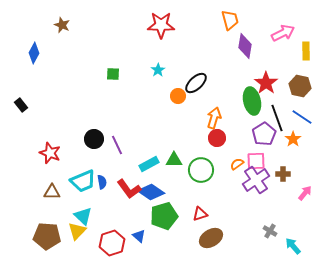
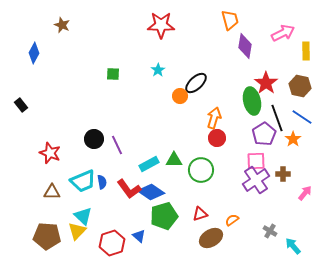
orange circle at (178, 96): moved 2 px right
orange semicircle at (237, 164): moved 5 px left, 56 px down
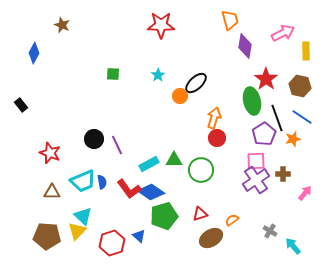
cyan star at (158, 70): moved 5 px down
red star at (266, 83): moved 4 px up
orange star at (293, 139): rotated 21 degrees clockwise
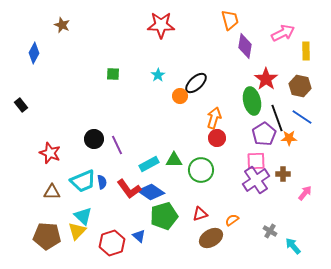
orange star at (293, 139): moved 4 px left, 1 px up; rotated 14 degrees clockwise
